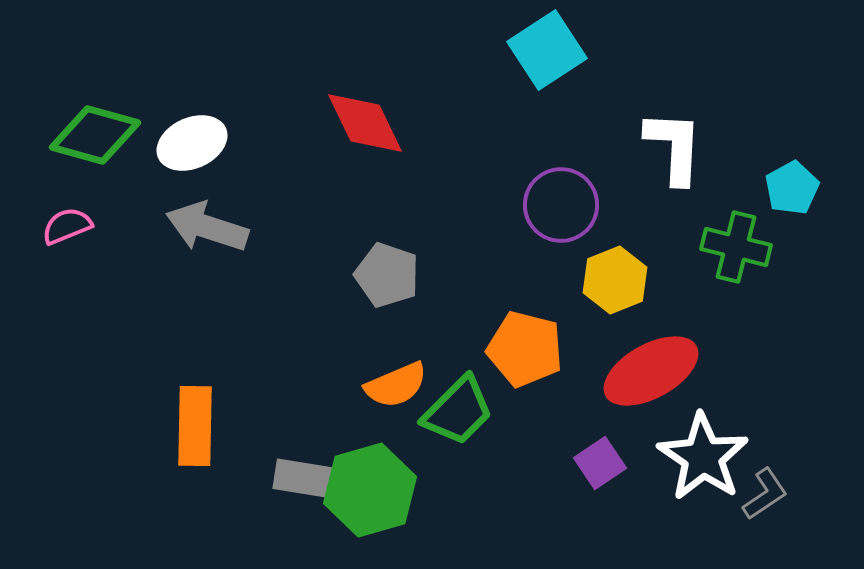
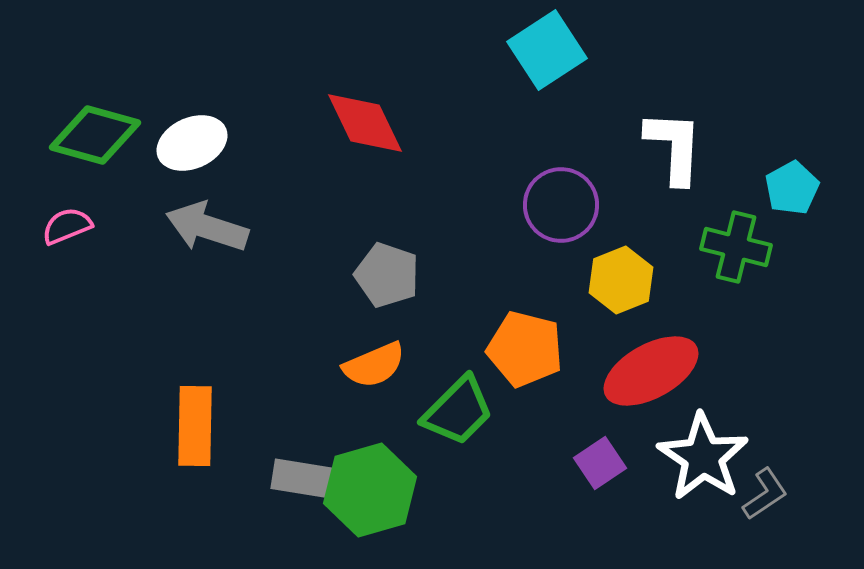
yellow hexagon: moved 6 px right
orange semicircle: moved 22 px left, 20 px up
gray rectangle: moved 2 px left
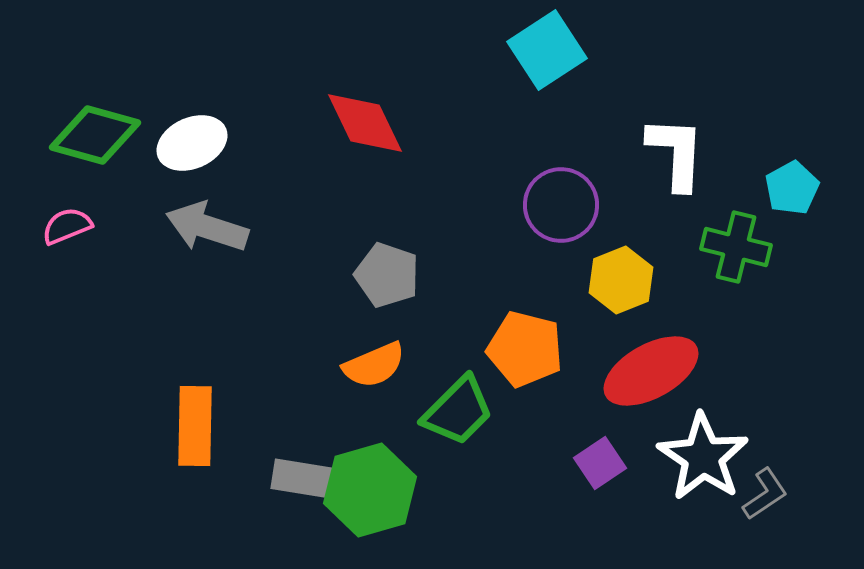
white L-shape: moved 2 px right, 6 px down
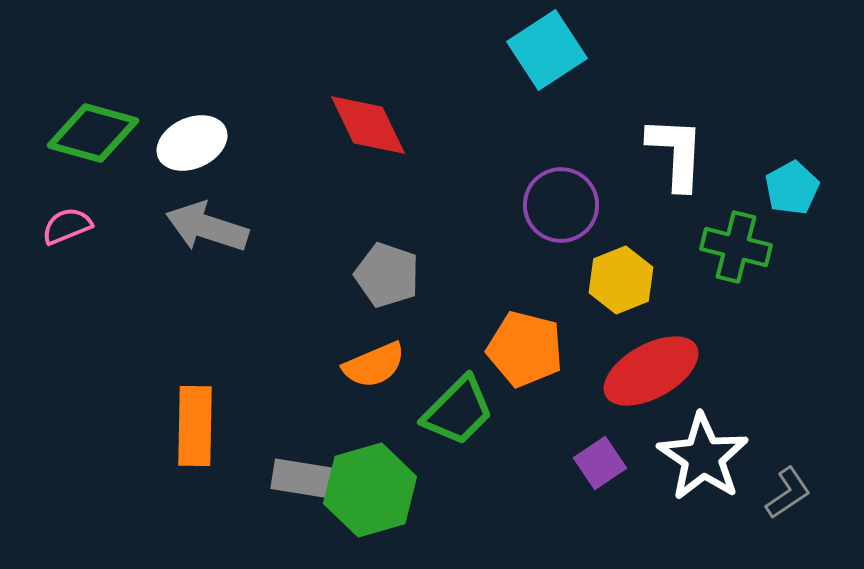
red diamond: moved 3 px right, 2 px down
green diamond: moved 2 px left, 2 px up
gray L-shape: moved 23 px right, 1 px up
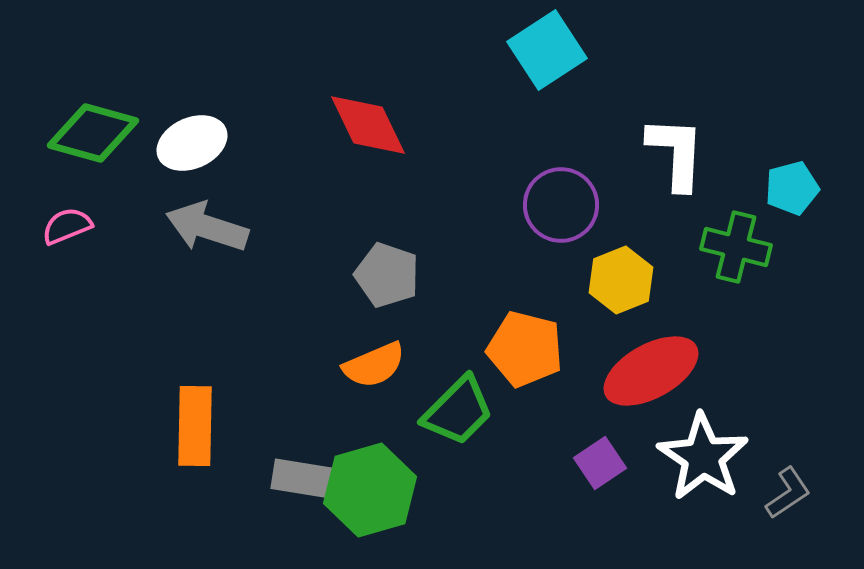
cyan pentagon: rotated 14 degrees clockwise
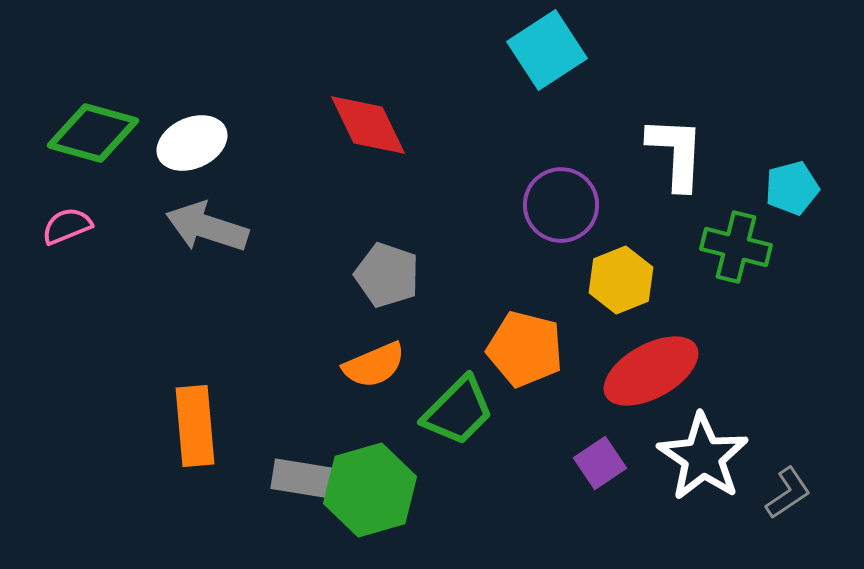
orange rectangle: rotated 6 degrees counterclockwise
